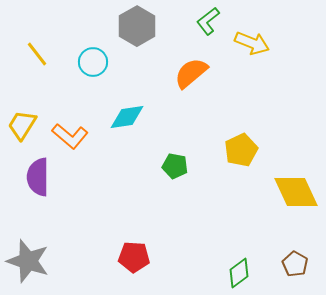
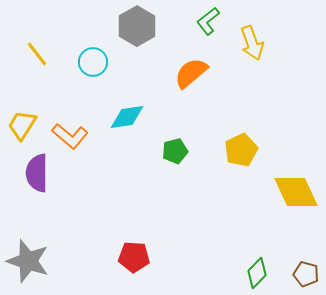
yellow arrow: rotated 48 degrees clockwise
green pentagon: moved 15 px up; rotated 25 degrees counterclockwise
purple semicircle: moved 1 px left, 4 px up
brown pentagon: moved 11 px right, 10 px down; rotated 15 degrees counterclockwise
green diamond: moved 18 px right; rotated 8 degrees counterclockwise
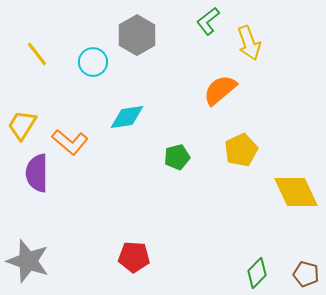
gray hexagon: moved 9 px down
yellow arrow: moved 3 px left
orange semicircle: moved 29 px right, 17 px down
orange L-shape: moved 6 px down
green pentagon: moved 2 px right, 6 px down
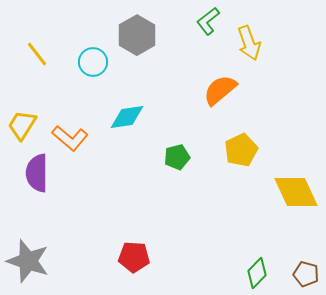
orange L-shape: moved 4 px up
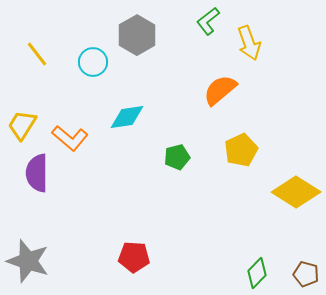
yellow diamond: rotated 33 degrees counterclockwise
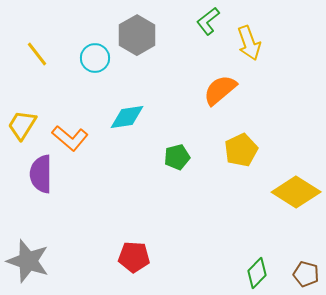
cyan circle: moved 2 px right, 4 px up
purple semicircle: moved 4 px right, 1 px down
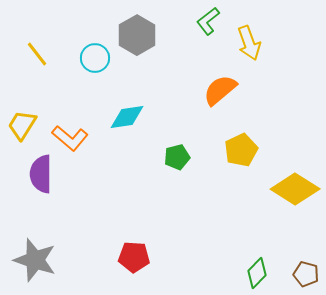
yellow diamond: moved 1 px left, 3 px up
gray star: moved 7 px right, 1 px up
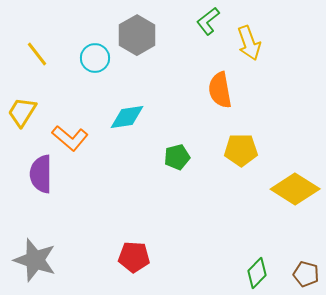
orange semicircle: rotated 60 degrees counterclockwise
yellow trapezoid: moved 13 px up
yellow pentagon: rotated 24 degrees clockwise
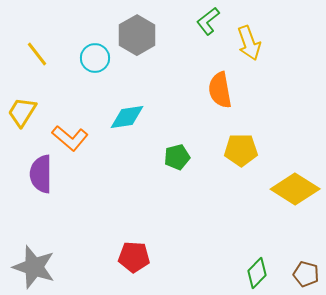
gray star: moved 1 px left, 7 px down
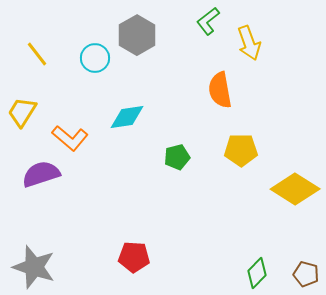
purple semicircle: rotated 72 degrees clockwise
